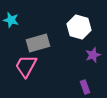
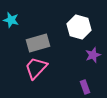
pink trapezoid: moved 10 px right, 2 px down; rotated 15 degrees clockwise
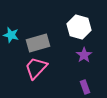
cyan star: moved 15 px down
purple star: moved 9 px left; rotated 14 degrees counterclockwise
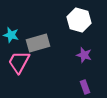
white hexagon: moved 7 px up
purple star: rotated 21 degrees counterclockwise
pink trapezoid: moved 17 px left, 6 px up; rotated 15 degrees counterclockwise
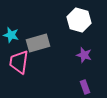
pink trapezoid: rotated 20 degrees counterclockwise
